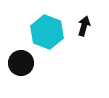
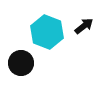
black arrow: rotated 36 degrees clockwise
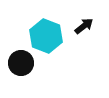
cyan hexagon: moved 1 px left, 4 px down
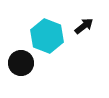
cyan hexagon: moved 1 px right
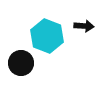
black arrow: rotated 42 degrees clockwise
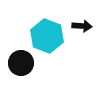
black arrow: moved 2 px left
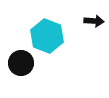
black arrow: moved 12 px right, 5 px up
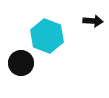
black arrow: moved 1 px left
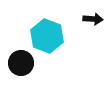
black arrow: moved 2 px up
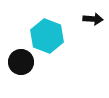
black circle: moved 1 px up
